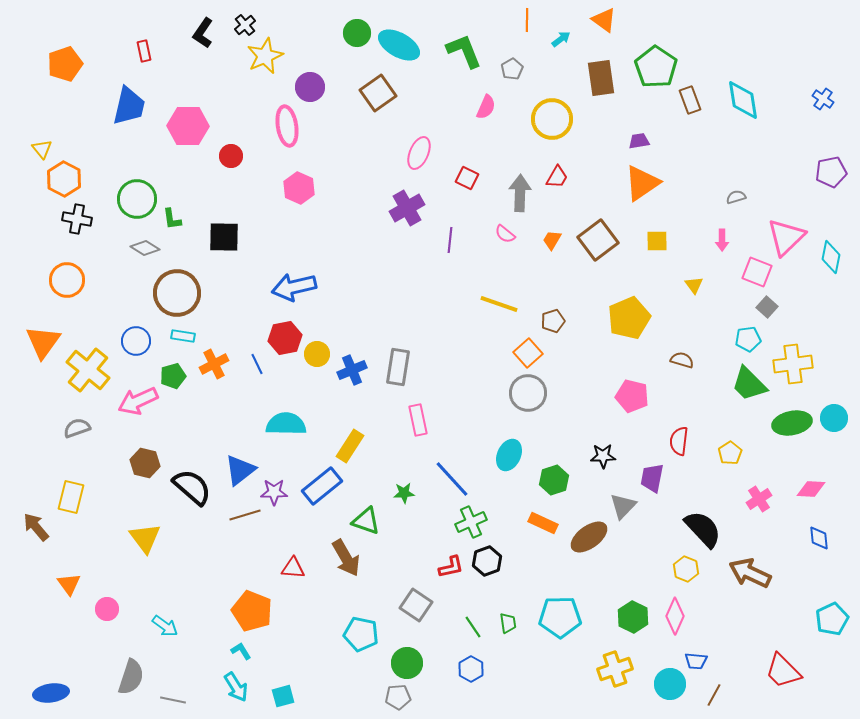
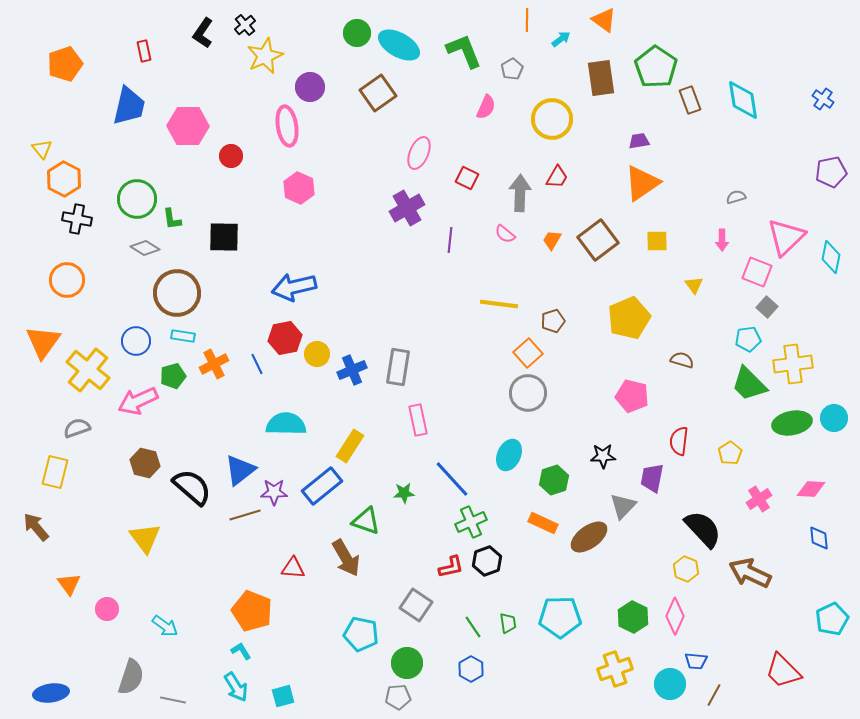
yellow line at (499, 304): rotated 12 degrees counterclockwise
yellow rectangle at (71, 497): moved 16 px left, 25 px up
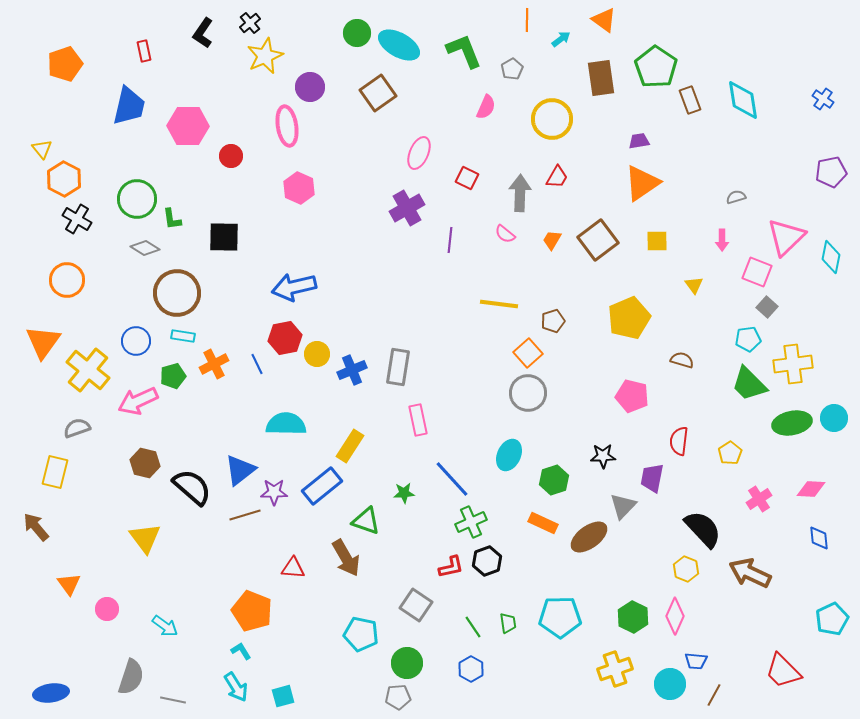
black cross at (245, 25): moved 5 px right, 2 px up
black cross at (77, 219): rotated 20 degrees clockwise
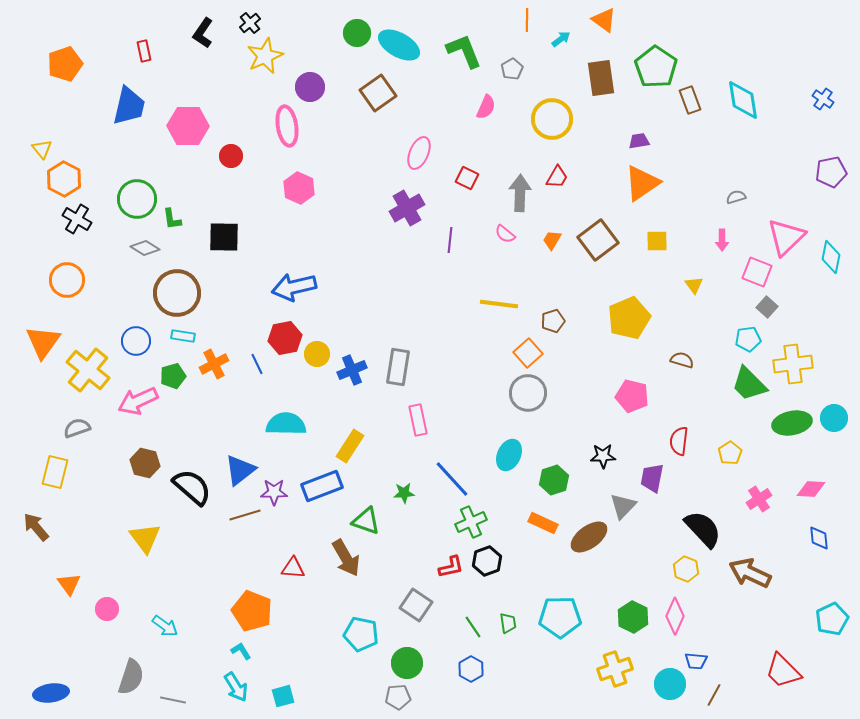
blue rectangle at (322, 486): rotated 18 degrees clockwise
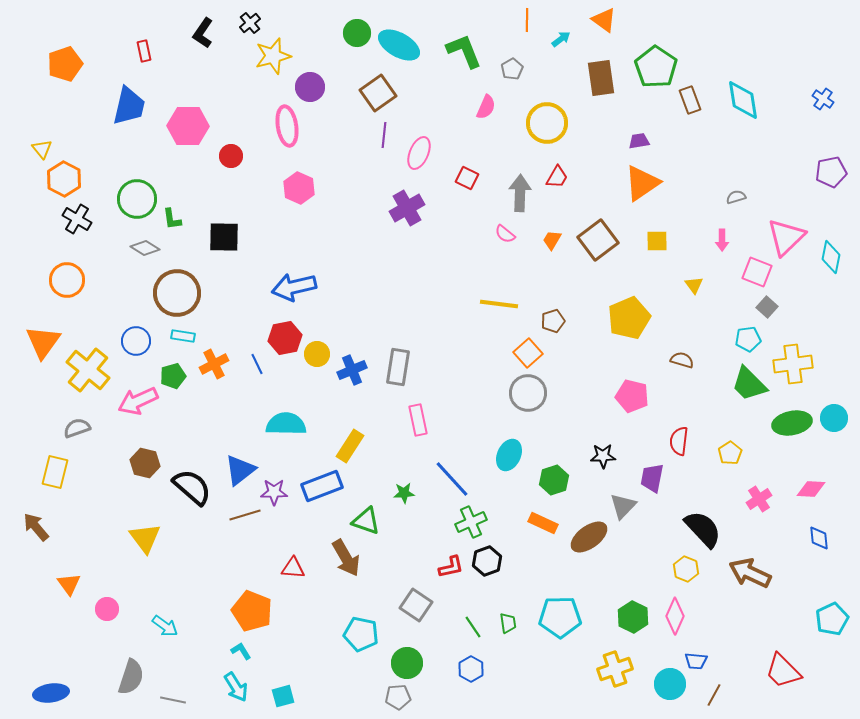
yellow star at (265, 56): moved 8 px right; rotated 9 degrees clockwise
yellow circle at (552, 119): moved 5 px left, 4 px down
purple line at (450, 240): moved 66 px left, 105 px up
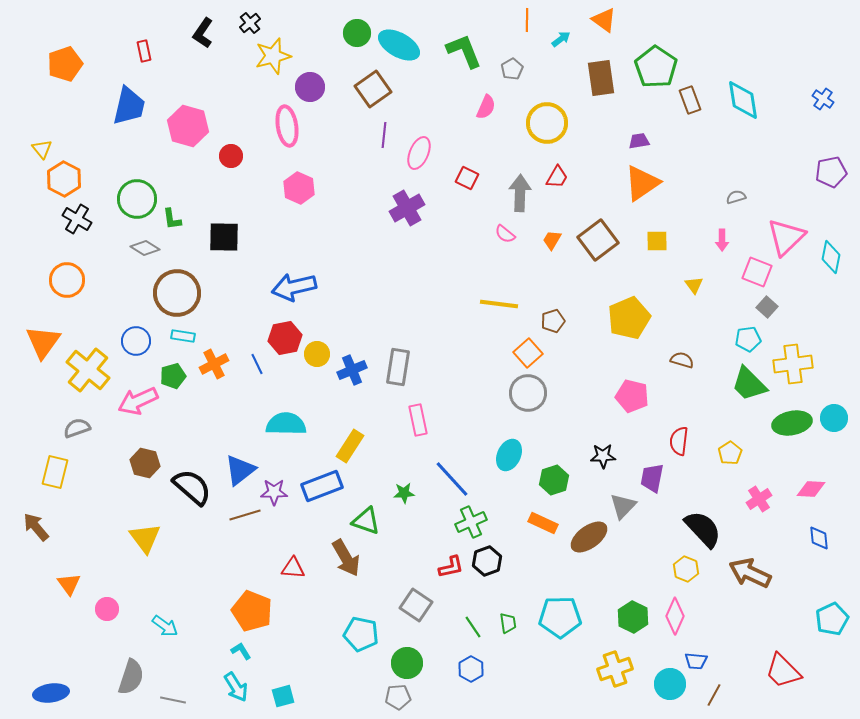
brown square at (378, 93): moved 5 px left, 4 px up
pink hexagon at (188, 126): rotated 15 degrees clockwise
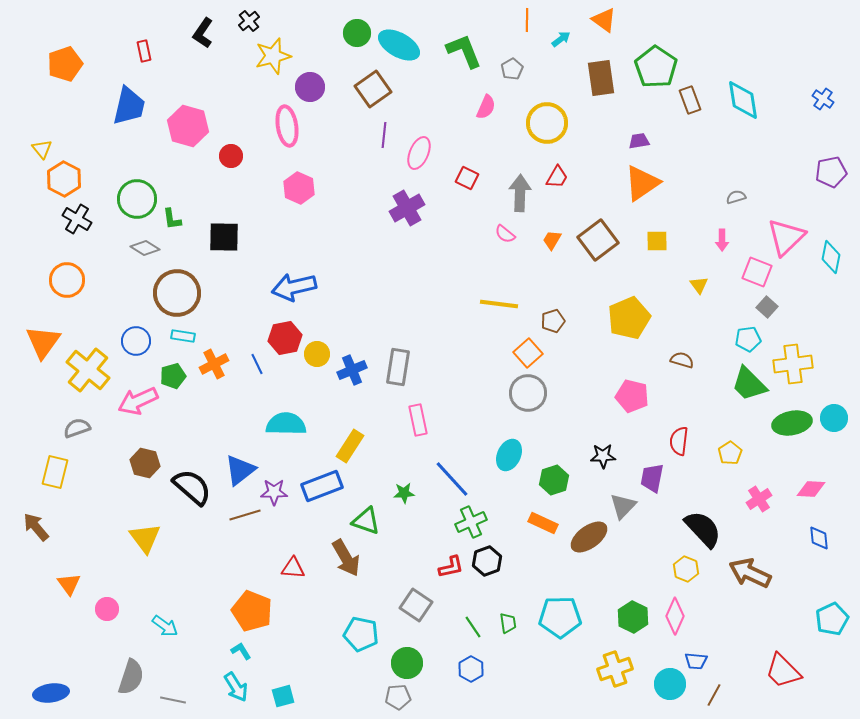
black cross at (250, 23): moved 1 px left, 2 px up
yellow triangle at (694, 285): moved 5 px right
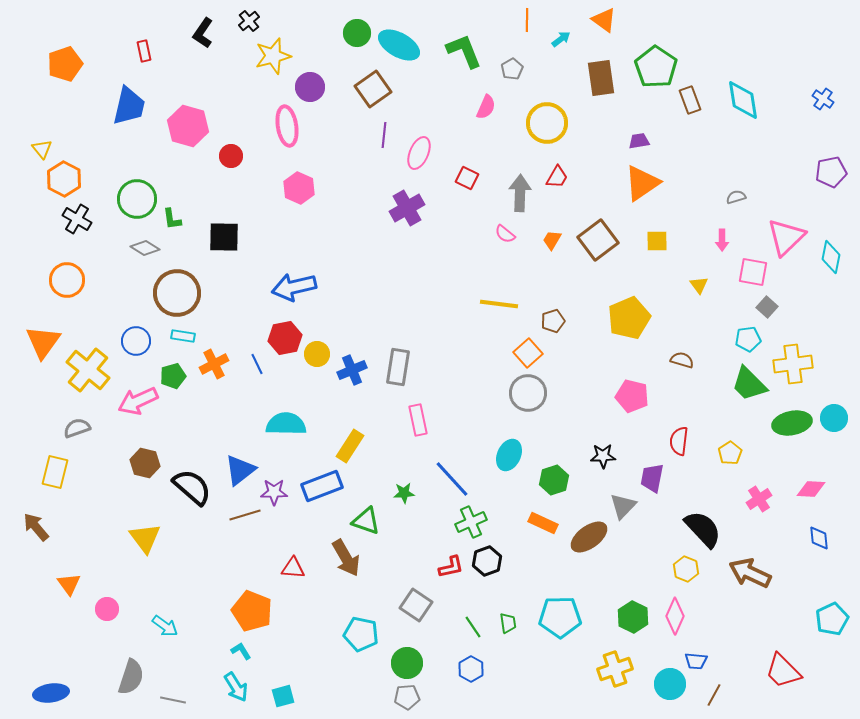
pink square at (757, 272): moved 4 px left; rotated 12 degrees counterclockwise
gray pentagon at (398, 697): moved 9 px right
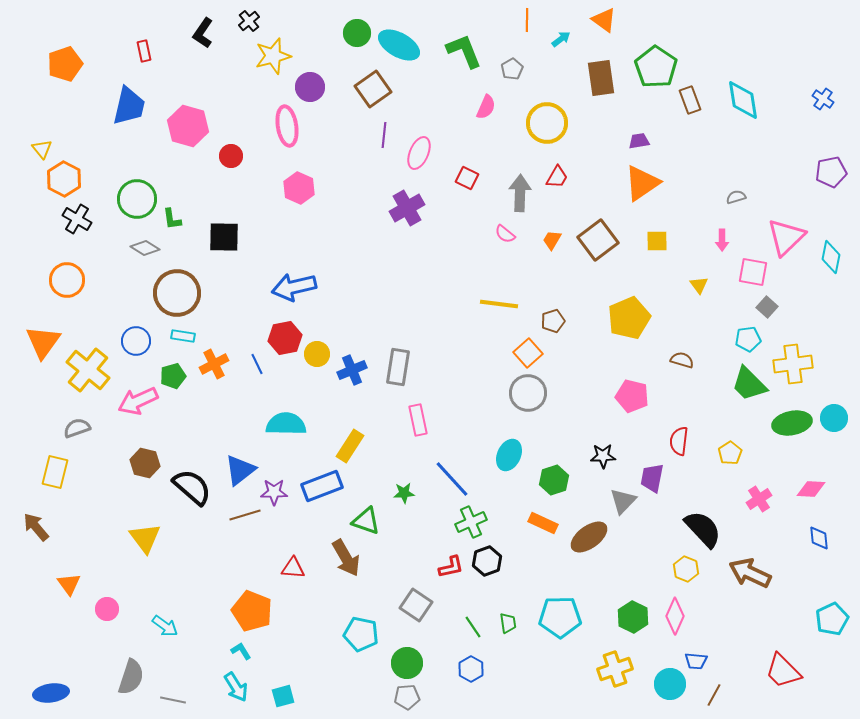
gray triangle at (623, 506): moved 5 px up
